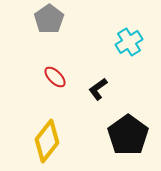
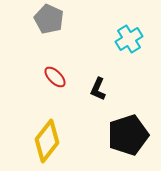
gray pentagon: rotated 12 degrees counterclockwise
cyan cross: moved 3 px up
black L-shape: rotated 30 degrees counterclockwise
black pentagon: rotated 18 degrees clockwise
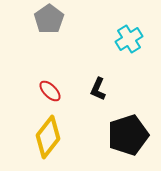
gray pentagon: rotated 12 degrees clockwise
red ellipse: moved 5 px left, 14 px down
yellow diamond: moved 1 px right, 4 px up
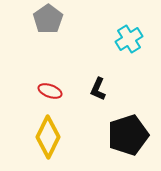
gray pentagon: moved 1 px left
red ellipse: rotated 25 degrees counterclockwise
yellow diamond: rotated 12 degrees counterclockwise
